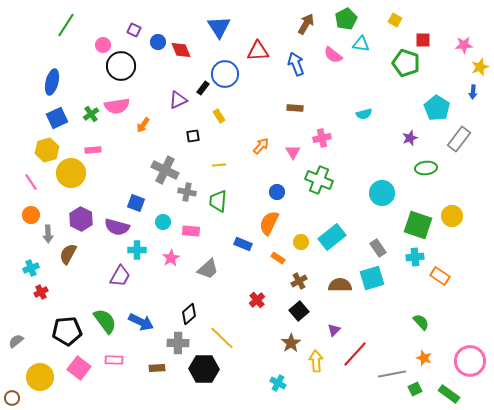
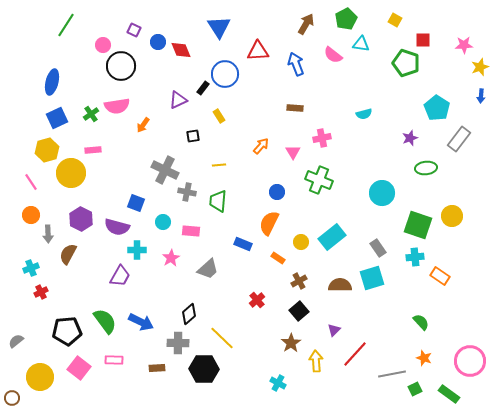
blue arrow at (473, 92): moved 8 px right, 4 px down
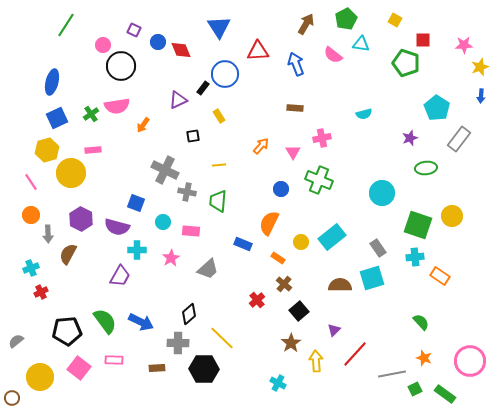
blue circle at (277, 192): moved 4 px right, 3 px up
brown cross at (299, 281): moved 15 px left, 3 px down; rotated 21 degrees counterclockwise
green rectangle at (449, 394): moved 4 px left
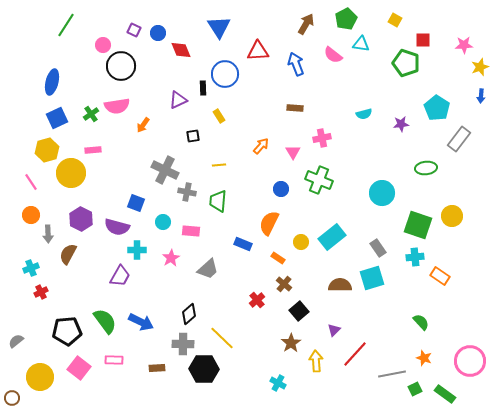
blue circle at (158, 42): moved 9 px up
black rectangle at (203, 88): rotated 40 degrees counterclockwise
purple star at (410, 138): moved 9 px left, 14 px up; rotated 14 degrees clockwise
gray cross at (178, 343): moved 5 px right, 1 px down
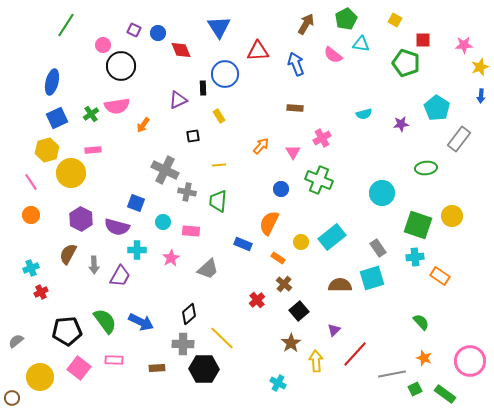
pink cross at (322, 138): rotated 18 degrees counterclockwise
gray arrow at (48, 234): moved 46 px right, 31 px down
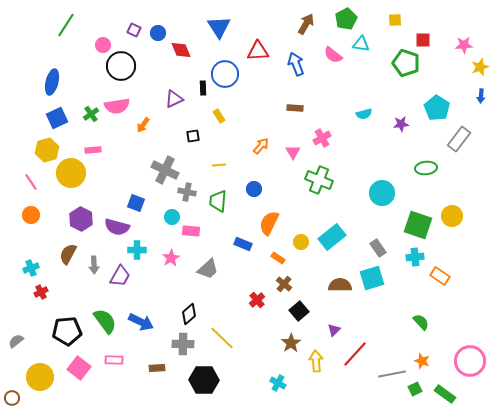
yellow square at (395, 20): rotated 32 degrees counterclockwise
purple triangle at (178, 100): moved 4 px left, 1 px up
blue circle at (281, 189): moved 27 px left
cyan circle at (163, 222): moved 9 px right, 5 px up
orange star at (424, 358): moved 2 px left, 3 px down
black hexagon at (204, 369): moved 11 px down
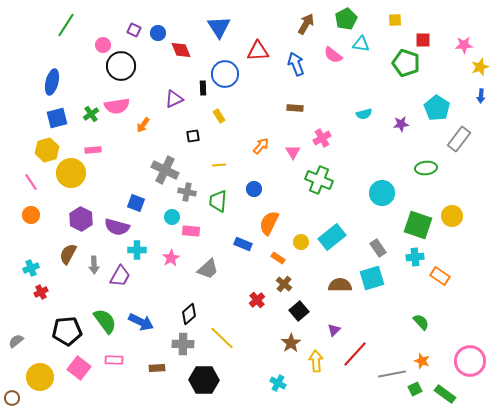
blue square at (57, 118): rotated 10 degrees clockwise
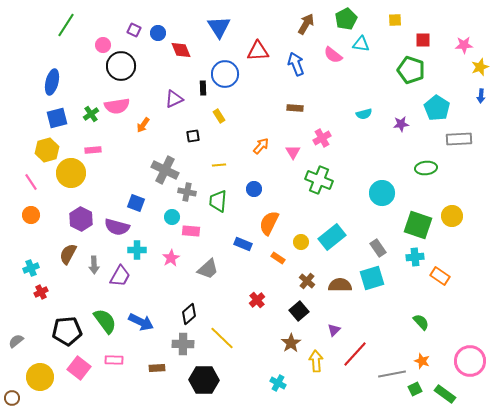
green pentagon at (406, 63): moved 5 px right, 7 px down
gray rectangle at (459, 139): rotated 50 degrees clockwise
brown cross at (284, 284): moved 23 px right, 3 px up
